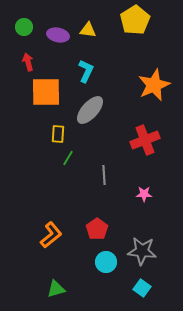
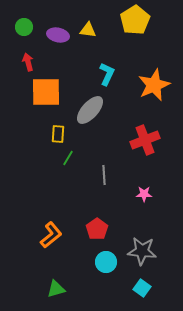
cyan L-shape: moved 21 px right, 3 px down
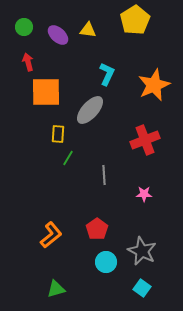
purple ellipse: rotated 30 degrees clockwise
gray star: rotated 20 degrees clockwise
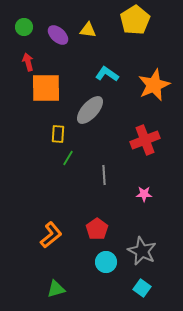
cyan L-shape: rotated 80 degrees counterclockwise
orange square: moved 4 px up
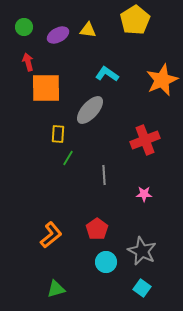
purple ellipse: rotated 70 degrees counterclockwise
orange star: moved 8 px right, 5 px up
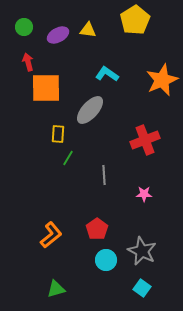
cyan circle: moved 2 px up
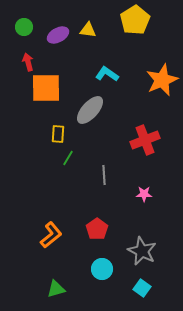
cyan circle: moved 4 px left, 9 px down
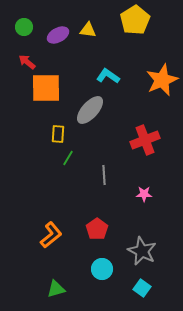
red arrow: moved 1 px left; rotated 36 degrees counterclockwise
cyan L-shape: moved 1 px right, 2 px down
